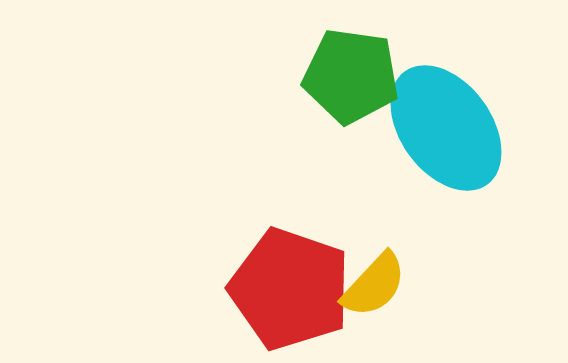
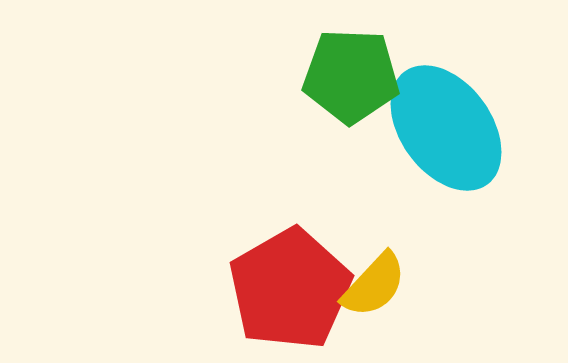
green pentagon: rotated 6 degrees counterclockwise
red pentagon: rotated 23 degrees clockwise
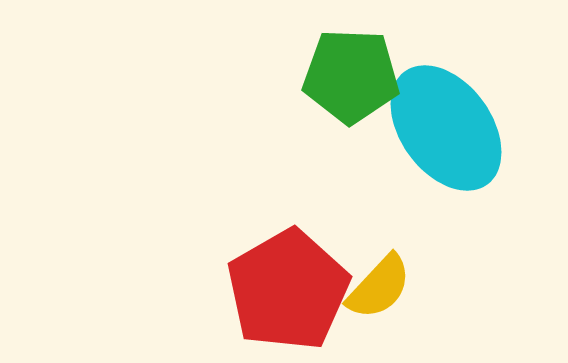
yellow semicircle: moved 5 px right, 2 px down
red pentagon: moved 2 px left, 1 px down
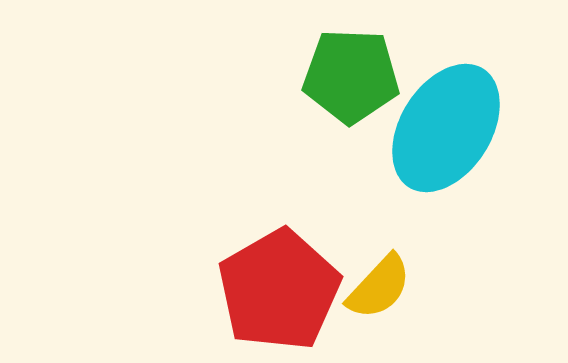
cyan ellipse: rotated 68 degrees clockwise
red pentagon: moved 9 px left
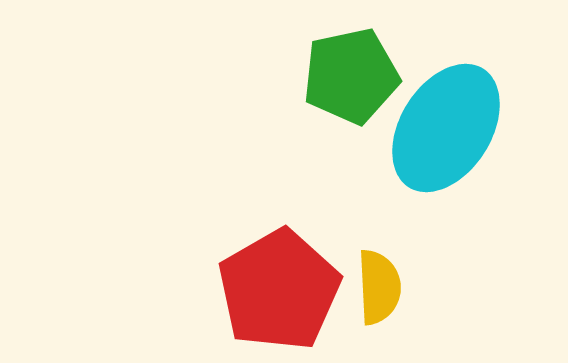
green pentagon: rotated 14 degrees counterclockwise
yellow semicircle: rotated 46 degrees counterclockwise
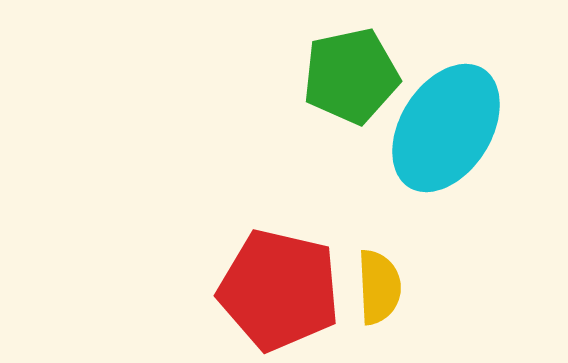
red pentagon: rotated 29 degrees counterclockwise
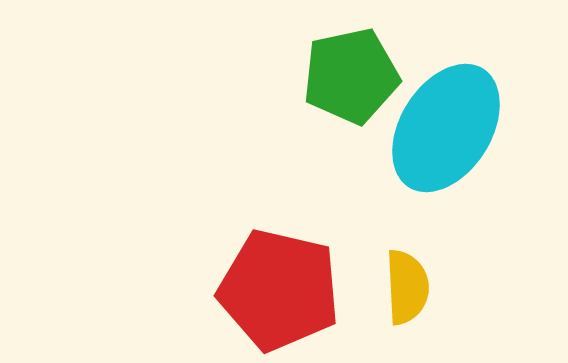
yellow semicircle: moved 28 px right
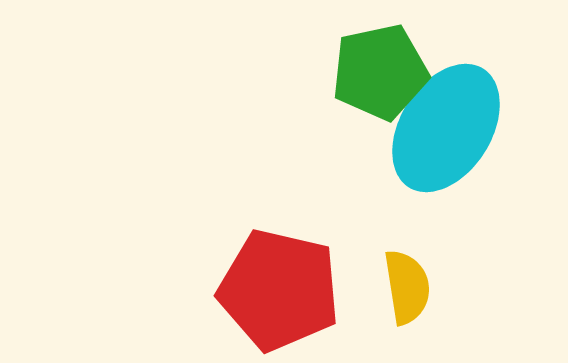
green pentagon: moved 29 px right, 4 px up
yellow semicircle: rotated 6 degrees counterclockwise
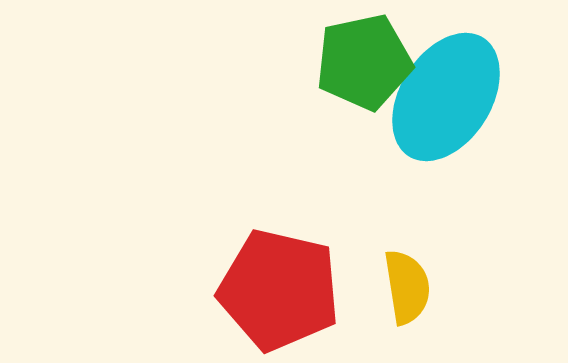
green pentagon: moved 16 px left, 10 px up
cyan ellipse: moved 31 px up
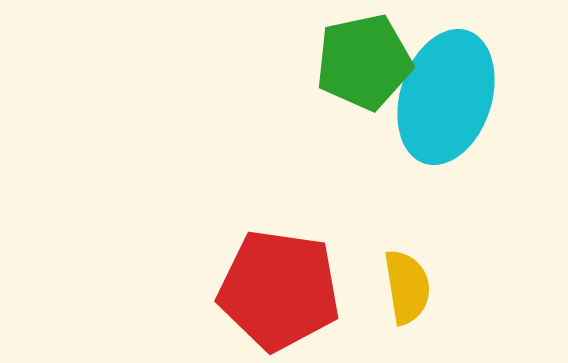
cyan ellipse: rotated 14 degrees counterclockwise
red pentagon: rotated 5 degrees counterclockwise
